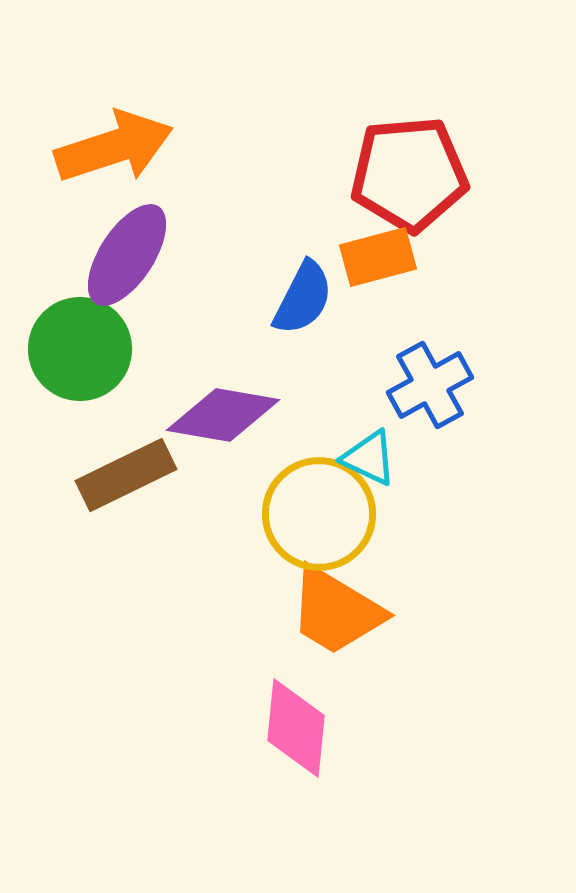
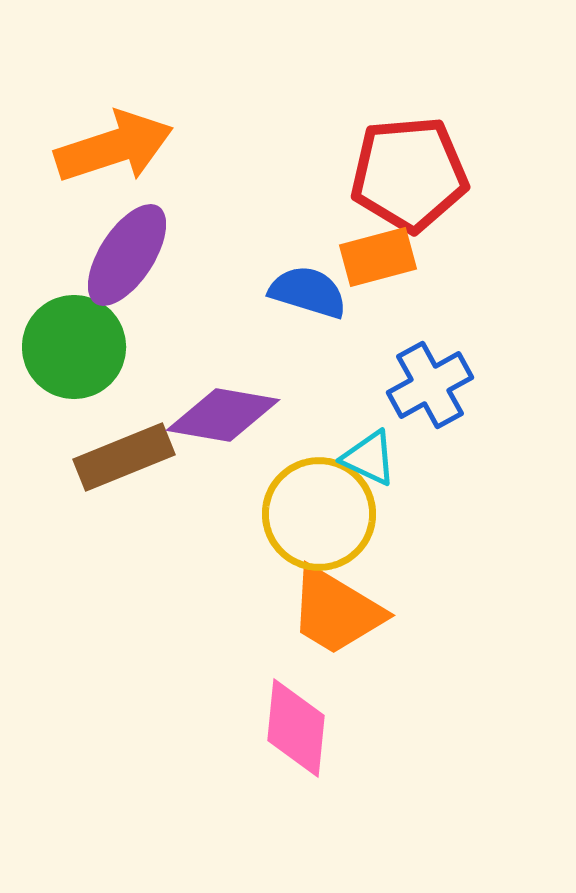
blue semicircle: moved 5 px right, 6 px up; rotated 100 degrees counterclockwise
green circle: moved 6 px left, 2 px up
brown rectangle: moved 2 px left, 18 px up; rotated 4 degrees clockwise
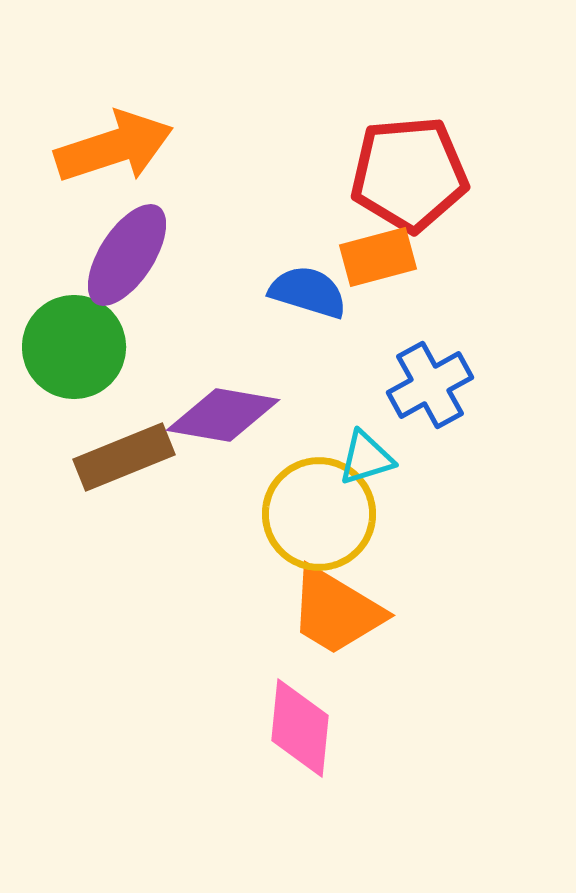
cyan triangle: moved 3 px left; rotated 42 degrees counterclockwise
pink diamond: moved 4 px right
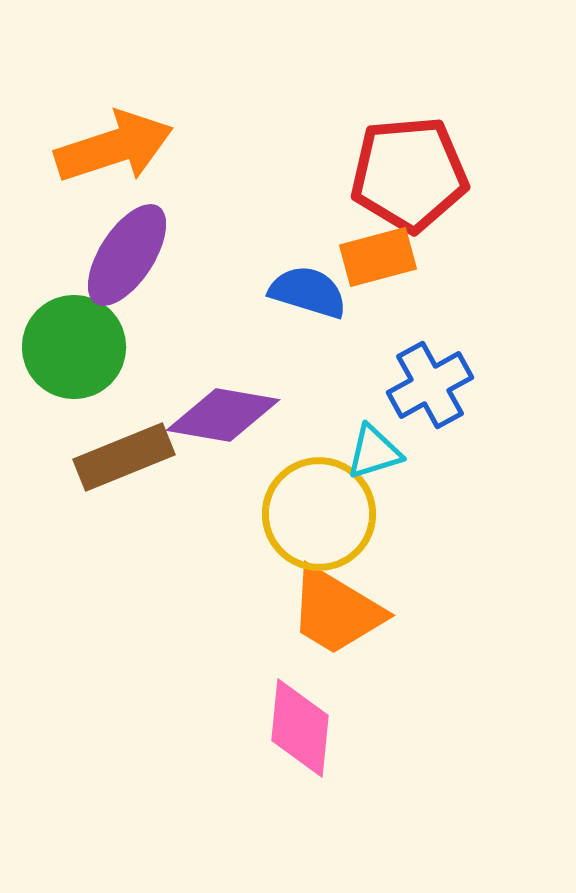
cyan triangle: moved 8 px right, 6 px up
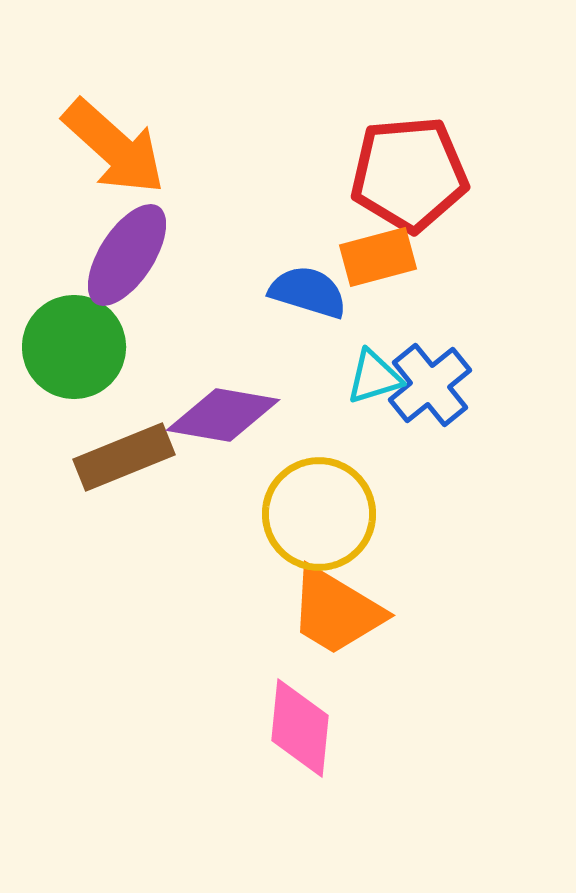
orange arrow: rotated 60 degrees clockwise
blue cross: rotated 10 degrees counterclockwise
cyan triangle: moved 75 px up
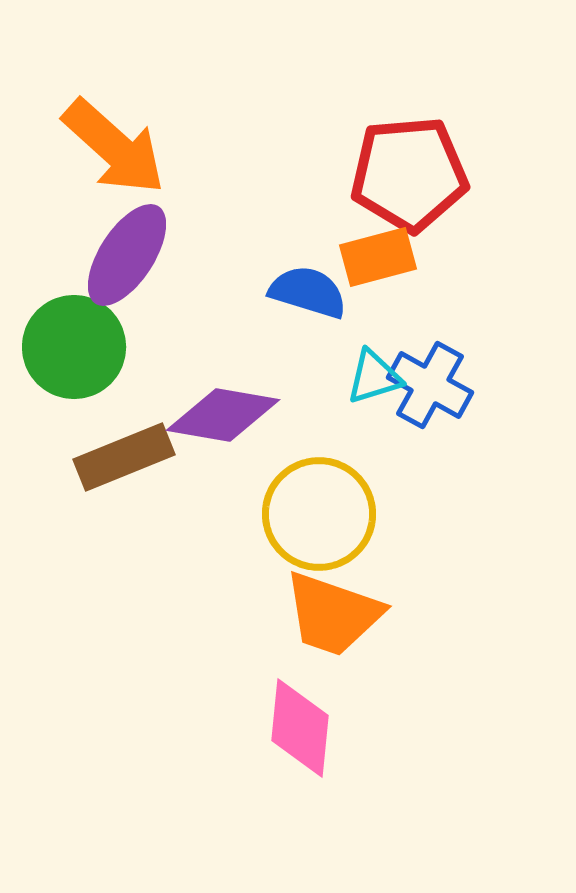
blue cross: rotated 22 degrees counterclockwise
orange trapezoid: moved 3 px left, 3 px down; rotated 12 degrees counterclockwise
